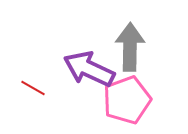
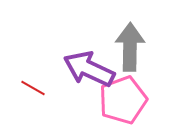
pink pentagon: moved 4 px left
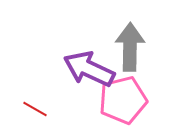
red line: moved 2 px right, 21 px down
pink pentagon: rotated 6 degrees clockwise
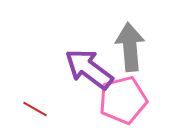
gray arrow: rotated 6 degrees counterclockwise
purple arrow: rotated 12 degrees clockwise
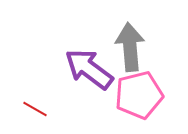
pink pentagon: moved 16 px right, 5 px up
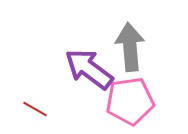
pink pentagon: moved 9 px left, 6 px down; rotated 6 degrees clockwise
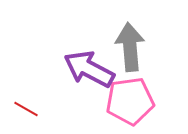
purple arrow: rotated 9 degrees counterclockwise
red line: moved 9 px left
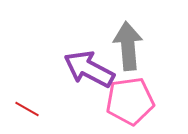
gray arrow: moved 2 px left, 1 px up
red line: moved 1 px right
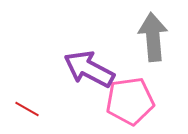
gray arrow: moved 25 px right, 9 px up
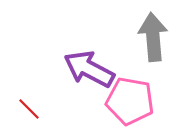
pink pentagon: rotated 18 degrees clockwise
red line: moved 2 px right; rotated 15 degrees clockwise
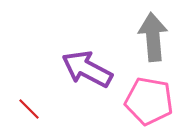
purple arrow: moved 2 px left
pink pentagon: moved 19 px right
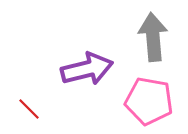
purple arrow: rotated 138 degrees clockwise
